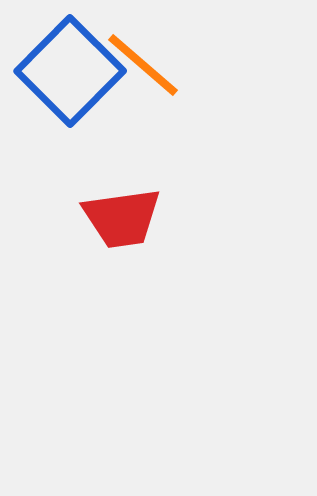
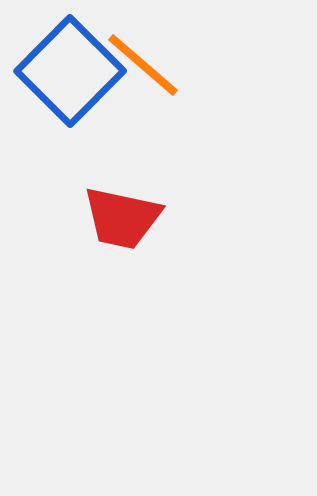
red trapezoid: rotated 20 degrees clockwise
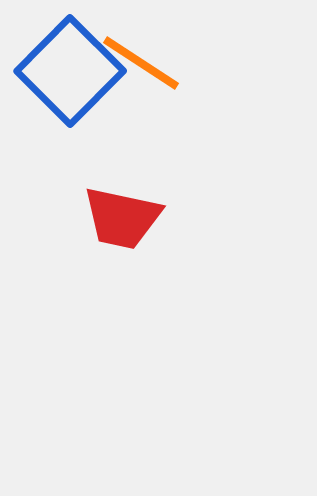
orange line: moved 2 px left, 2 px up; rotated 8 degrees counterclockwise
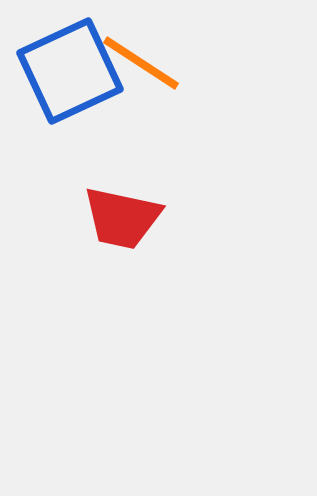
blue square: rotated 20 degrees clockwise
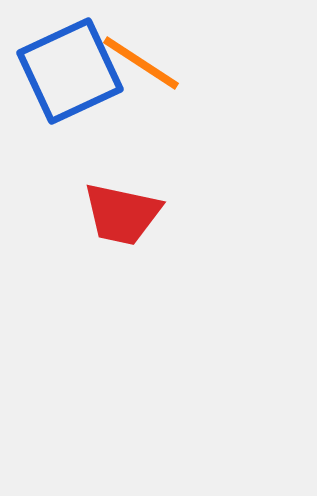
red trapezoid: moved 4 px up
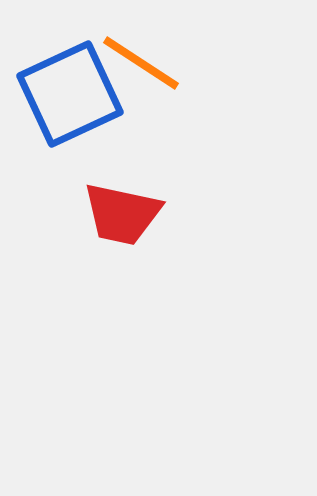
blue square: moved 23 px down
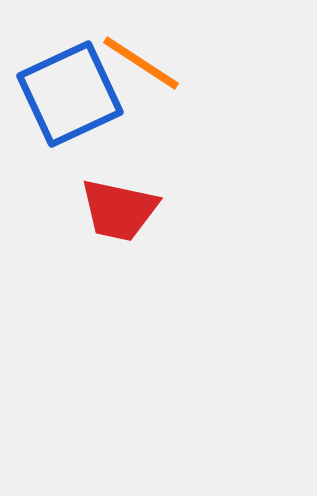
red trapezoid: moved 3 px left, 4 px up
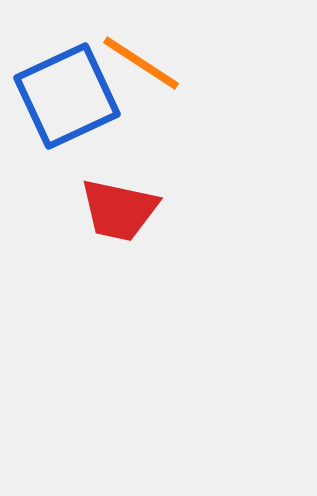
blue square: moved 3 px left, 2 px down
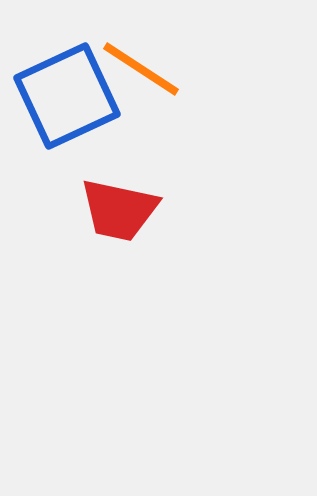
orange line: moved 6 px down
